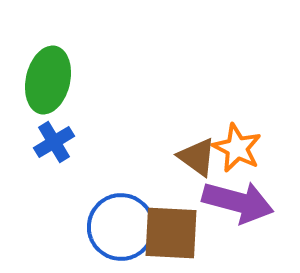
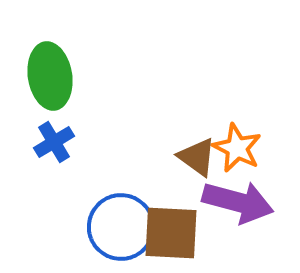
green ellipse: moved 2 px right, 4 px up; rotated 22 degrees counterclockwise
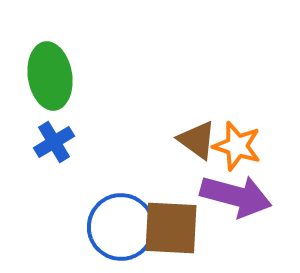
orange star: moved 2 px up; rotated 9 degrees counterclockwise
brown triangle: moved 17 px up
purple arrow: moved 2 px left, 6 px up
brown square: moved 5 px up
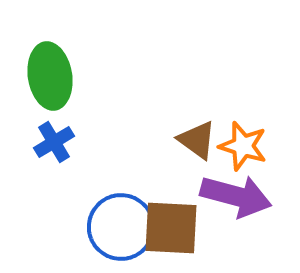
orange star: moved 6 px right
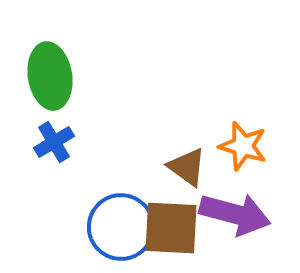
brown triangle: moved 10 px left, 27 px down
purple arrow: moved 1 px left, 18 px down
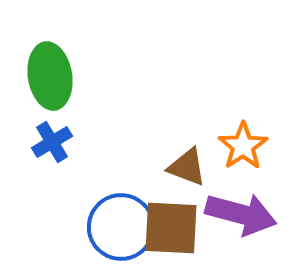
blue cross: moved 2 px left
orange star: rotated 21 degrees clockwise
brown triangle: rotated 15 degrees counterclockwise
purple arrow: moved 6 px right
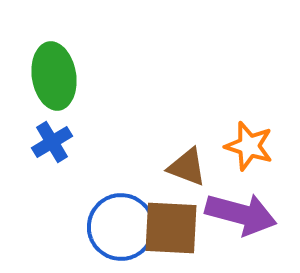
green ellipse: moved 4 px right
orange star: moved 6 px right; rotated 21 degrees counterclockwise
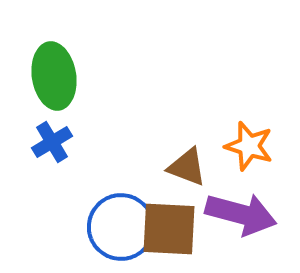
brown square: moved 2 px left, 1 px down
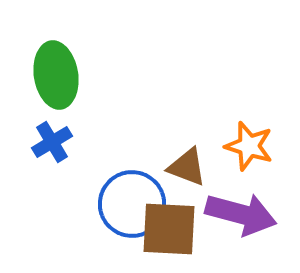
green ellipse: moved 2 px right, 1 px up
blue circle: moved 11 px right, 23 px up
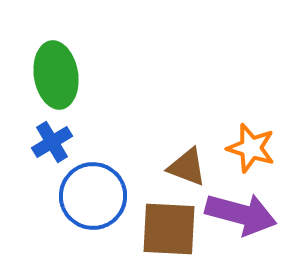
orange star: moved 2 px right, 2 px down
blue circle: moved 39 px left, 8 px up
